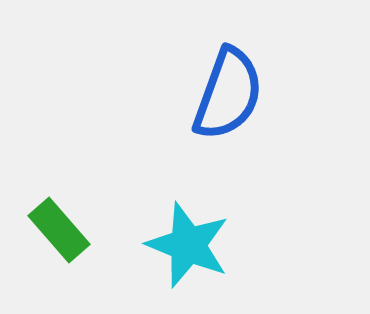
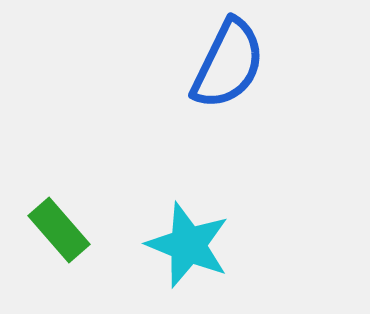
blue semicircle: moved 30 px up; rotated 6 degrees clockwise
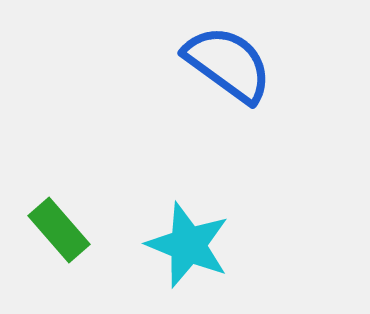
blue semicircle: rotated 80 degrees counterclockwise
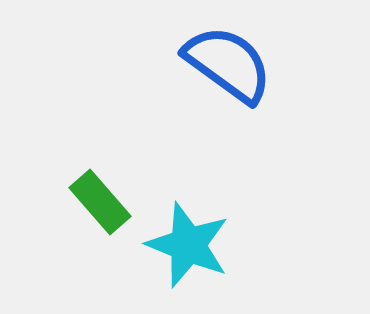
green rectangle: moved 41 px right, 28 px up
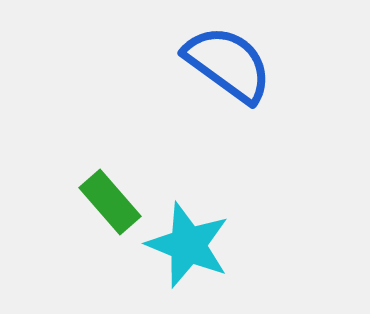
green rectangle: moved 10 px right
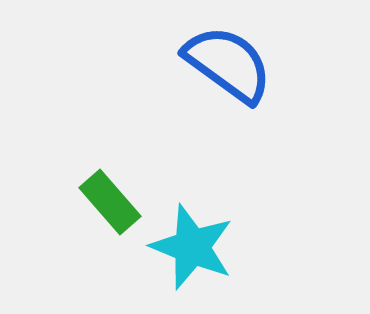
cyan star: moved 4 px right, 2 px down
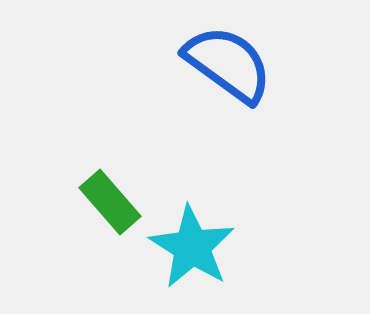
cyan star: rotated 10 degrees clockwise
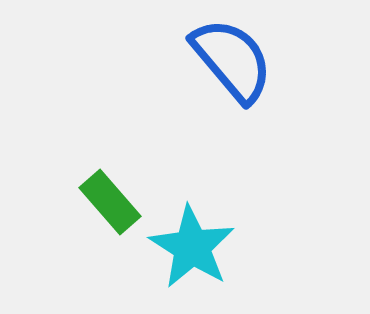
blue semicircle: moved 4 px right, 4 px up; rotated 14 degrees clockwise
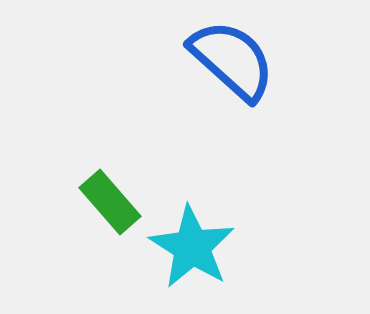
blue semicircle: rotated 8 degrees counterclockwise
